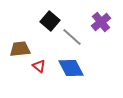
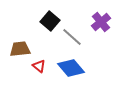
blue diamond: rotated 12 degrees counterclockwise
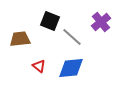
black square: rotated 18 degrees counterclockwise
brown trapezoid: moved 10 px up
blue diamond: rotated 56 degrees counterclockwise
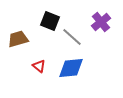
brown trapezoid: moved 2 px left; rotated 10 degrees counterclockwise
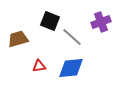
purple cross: rotated 18 degrees clockwise
red triangle: rotated 48 degrees counterclockwise
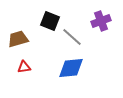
purple cross: moved 1 px up
red triangle: moved 15 px left, 1 px down
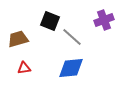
purple cross: moved 3 px right, 1 px up
red triangle: moved 1 px down
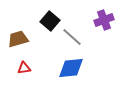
black square: rotated 18 degrees clockwise
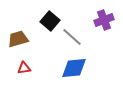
blue diamond: moved 3 px right
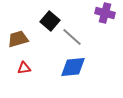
purple cross: moved 1 px right, 7 px up; rotated 36 degrees clockwise
blue diamond: moved 1 px left, 1 px up
